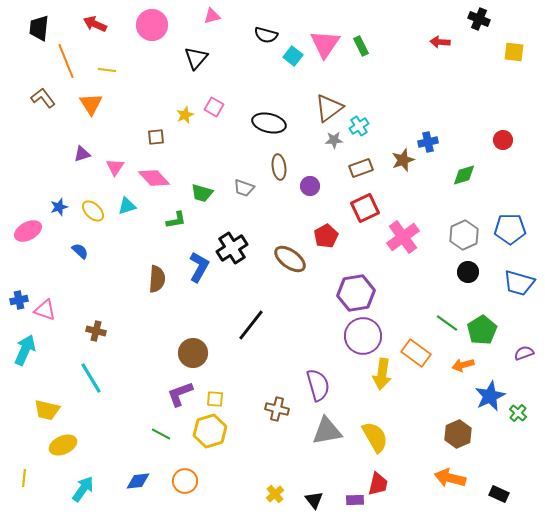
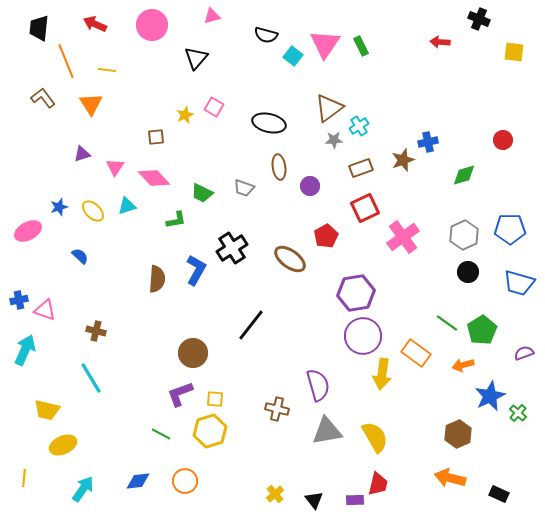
green trapezoid at (202, 193): rotated 10 degrees clockwise
blue semicircle at (80, 251): moved 5 px down
blue L-shape at (199, 267): moved 3 px left, 3 px down
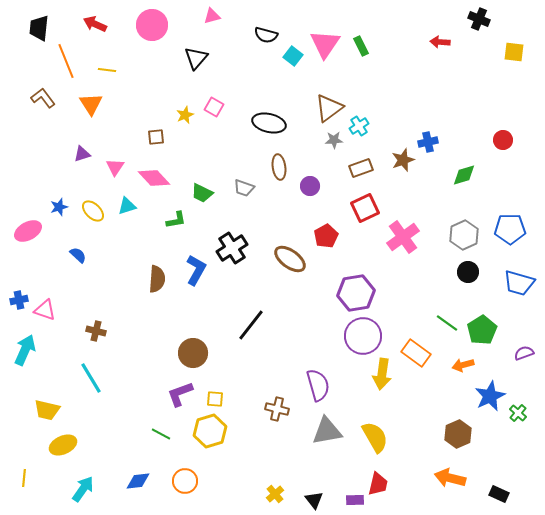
blue semicircle at (80, 256): moved 2 px left, 1 px up
